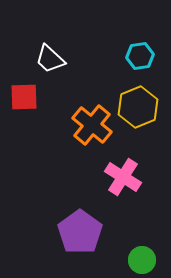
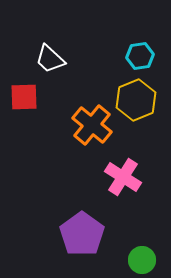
yellow hexagon: moved 2 px left, 7 px up
purple pentagon: moved 2 px right, 2 px down
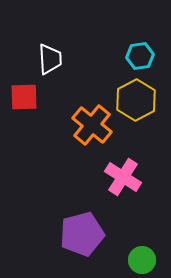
white trapezoid: rotated 136 degrees counterclockwise
yellow hexagon: rotated 6 degrees counterclockwise
purple pentagon: rotated 21 degrees clockwise
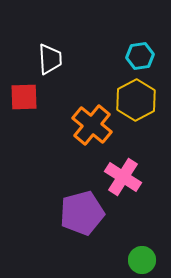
purple pentagon: moved 21 px up
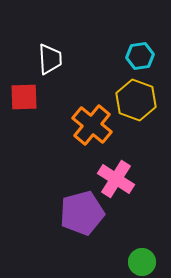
yellow hexagon: rotated 12 degrees counterclockwise
pink cross: moved 7 px left, 2 px down
green circle: moved 2 px down
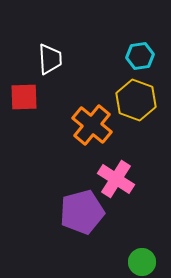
purple pentagon: moved 1 px up
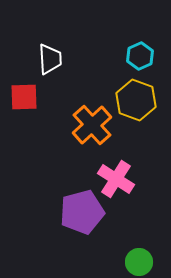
cyan hexagon: rotated 16 degrees counterclockwise
orange cross: rotated 9 degrees clockwise
green circle: moved 3 px left
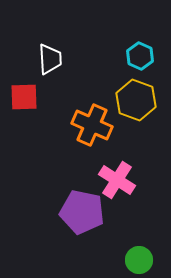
cyan hexagon: rotated 12 degrees counterclockwise
orange cross: rotated 24 degrees counterclockwise
pink cross: moved 1 px right, 1 px down
purple pentagon: rotated 27 degrees clockwise
green circle: moved 2 px up
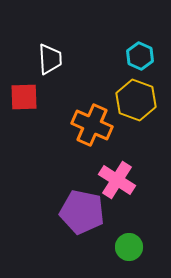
green circle: moved 10 px left, 13 px up
